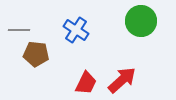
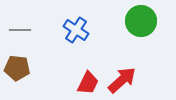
gray line: moved 1 px right
brown pentagon: moved 19 px left, 14 px down
red trapezoid: moved 2 px right
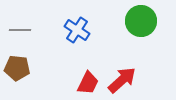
blue cross: moved 1 px right
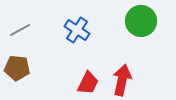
gray line: rotated 30 degrees counterclockwise
red arrow: rotated 36 degrees counterclockwise
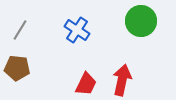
gray line: rotated 30 degrees counterclockwise
red trapezoid: moved 2 px left, 1 px down
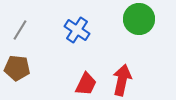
green circle: moved 2 px left, 2 px up
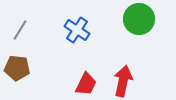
red arrow: moved 1 px right, 1 px down
